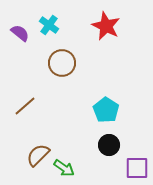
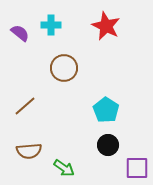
cyan cross: moved 2 px right; rotated 36 degrees counterclockwise
brown circle: moved 2 px right, 5 px down
black circle: moved 1 px left
brown semicircle: moved 9 px left, 4 px up; rotated 140 degrees counterclockwise
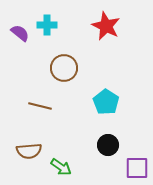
cyan cross: moved 4 px left
brown line: moved 15 px right; rotated 55 degrees clockwise
cyan pentagon: moved 8 px up
green arrow: moved 3 px left, 1 px up
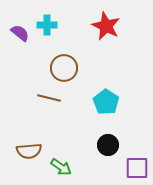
brown line: moved 9 px right, 8 px up
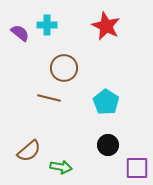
brown semicircle: rotated 35 degrees counterclockwise
green arrow: rotated 25 degrees counterclockwise
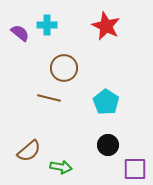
purple square: moved 2 px left, 1 px down
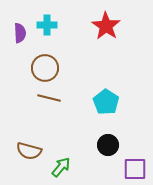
red star: rotated 8 degrees clockwise
purple semicircle: rotated 48 degrees clockwise
brown circle: moved 19 px left
brown semicircle: rotated 55 degrees clockwise
green arrow: rotated 60 degrees counterclockwise
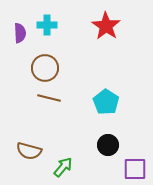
green arrow: moved 2 px right
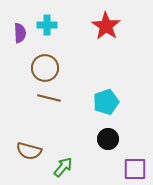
cyan pentagon: rotated 20 degrees clockwise
black circle: moved 6 px up
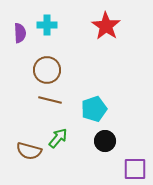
brown circle: moved 2 px right, 2 px down
brown line: moved 1 px right, 2 px down
cyan pentagon: moved 12 px left, 7 px down
black circle: moved 3 px left, 2 px down
green arrow: moved 5 px left, 29 px up
